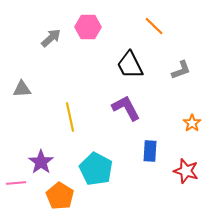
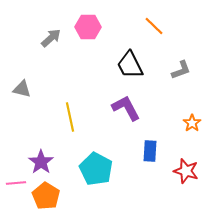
gray triangle: rotated 18 degrees clockwise
orange pentagon: moved 14 px left
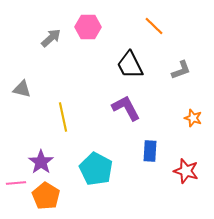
yellow line: moved 7 px left
orange star: moved 1 px right, 5 px up; rotated 18 degrees counterclockwise
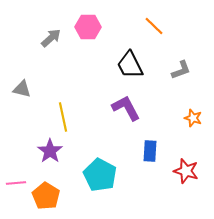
purple star: moved 9 px right, 11 px up
cyan pentagon: moved 4 px right, 6 px down
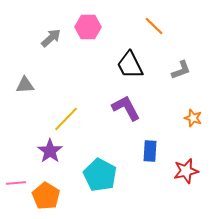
gray triangle: moved 3 px right, 4 px up; rotated 18 degrees counterclockwise
yellow line: moved 3 px right, 2 px down; rotated 56 degrees clockwise
red star: rotated 30 degrees counterclockwise
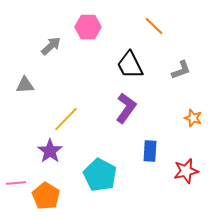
gray arrow: moved 8 px down
purple L-shape: rotated 64 degrees clockwise
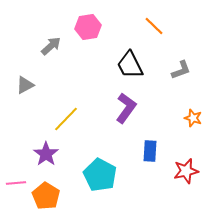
pink hexagon: rotated 10 degrees counterclockwise
gray triangle: rotated 24 degrees counterclockwise
purple star: moved 4 px left, 3 px down
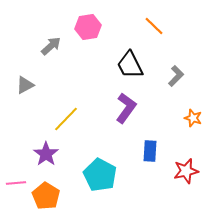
gray L-shape: moved 5 px left, 6 px down; rotated 25 degrees counterclockwise
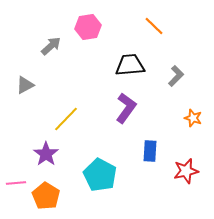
black trapezoid: rotated 112 degrees clockwise
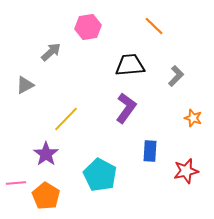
gray arrow: moved 6 px down
